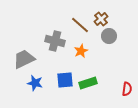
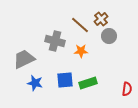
orange star: rotated 24 degrees clockwise
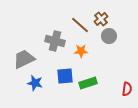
blue square: moved 4 px up
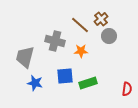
gray trapezoid: moved 1 px right, 2 px up; rotated 50 degrees counterclockwise
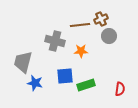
brown cross: rotated 16 degrees clockwise
brown line: rotated 48 degrees counterclockwise
gray trapezoid: moved 2 px left, 5 px down
green rectangle: moved 2 px left, 2 px down
red semicircle: moved 7 px left
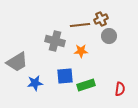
gray trapezoid: moved 6 px left; rotated 135 degrees counterclockwise
blue star: rotated 21 degrees counterclockwise
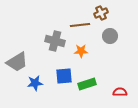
brown cross: moved 6 px up
gray circle: moved 1 px right
blue square: moved 1 px left
green rectangle: moved 1 px right, 1 px up
red semicircle: moved 3 px down; rotated 96 degrees counterclockwise
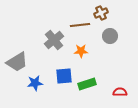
gray cross: moved 1 px left, 1 px up; rotated 36 degrees clockwise
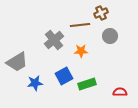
blue square: rotated 24 degrees counterclockwise
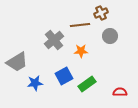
green rectangle: rotated 18 degrees counterclockwise
